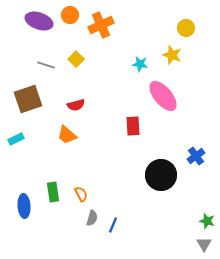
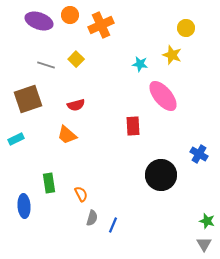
blue cross: moved 3 px right, 2 px up; rotated 24 degrees counterclockwise
green rectangle: moved 4 px left, 9 px up
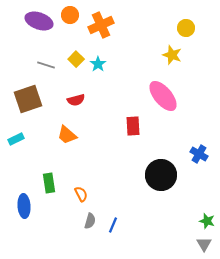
cyan star: moved 42 px left; rotated 28 degrees clockwise
red semicircle: moved 5 px up
gray semicircle: moved 2 px left, 3 px down
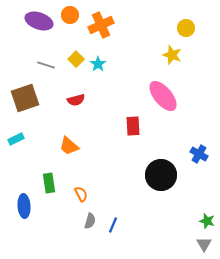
brown square: moved 3 px left, 1 px up
orange trapezoid: moved 2 px right, 11 px down
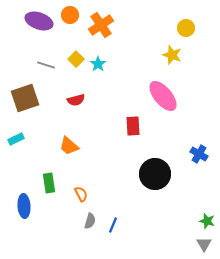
orange cross: rotated 10 degrees counterclockwise
black circle: moved 6 px left, 1 px up
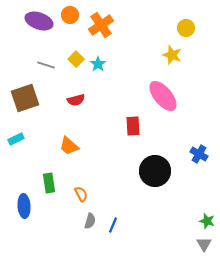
black circle: moved 3 px up
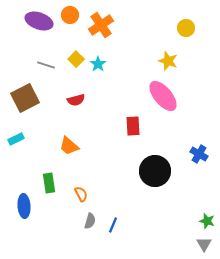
yellow star: moved 4 px left, 6 px down
brown square: rotated 8 degrees counterclockwise
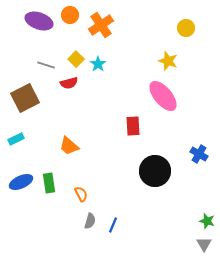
red semicircle: moved 7 px left, 17 px up
blue ellipse: moved 3 px left, 24 px up; rotated 70 degrees clockwise
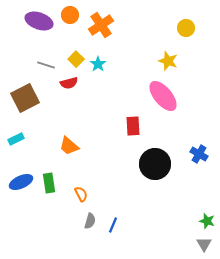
black circle: moved 7 px up
